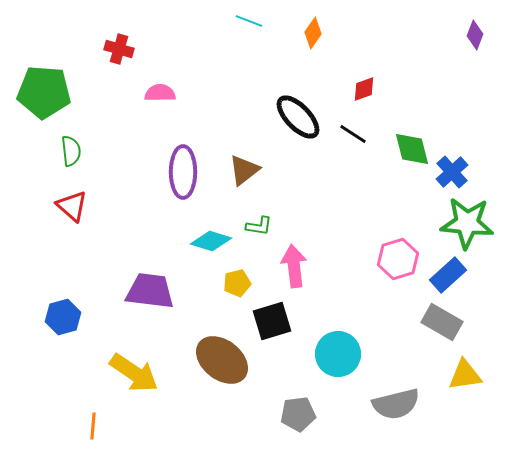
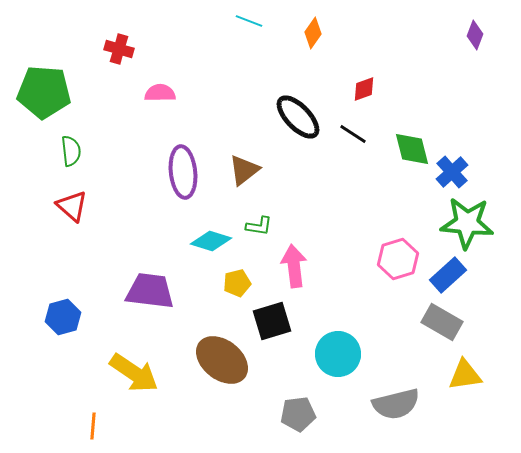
purple ellipse: rotated 6 degrees counterclockwise
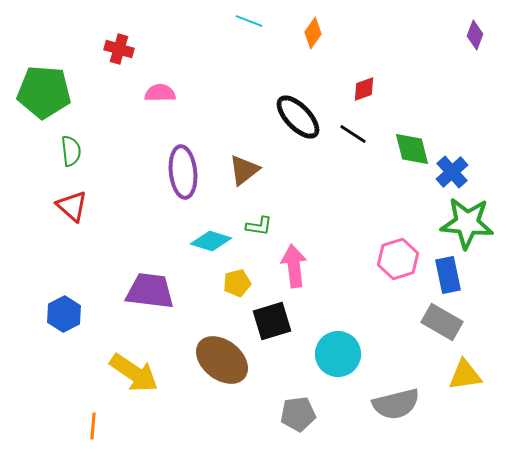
blue rectangle: rotated 60 degrees counterclockwise
blue hexagon: moved 1 px right, 3 px up; rotated 12 degrees counterclockwise
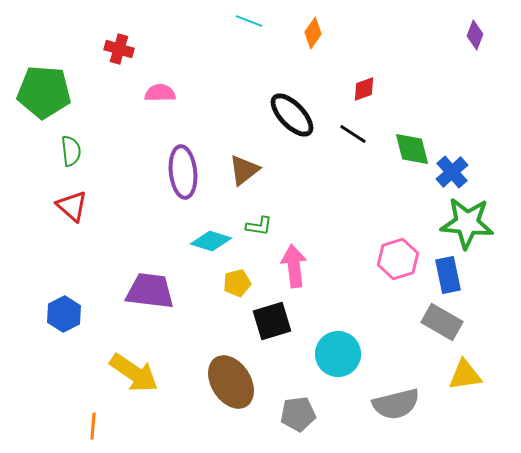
black ellipse: moved 6 px left, 2 px up
brown ellipse: moved 9 px right, 22 px down; rotated 20 degrees clockwise
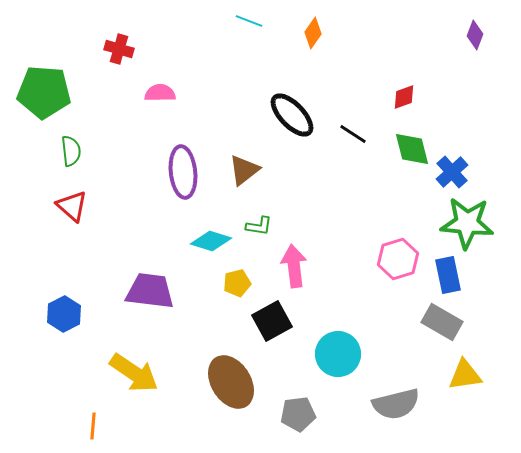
red diamond: moved 40 px right, 8 px down
black square: rotated 12 degrees counterclockwise
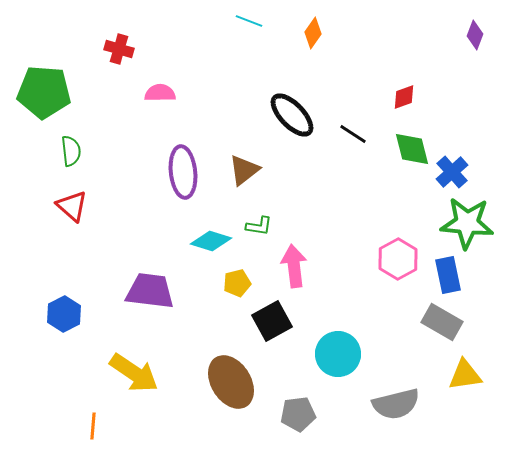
pink hexagon: rotated 12 degrees counterclockwise
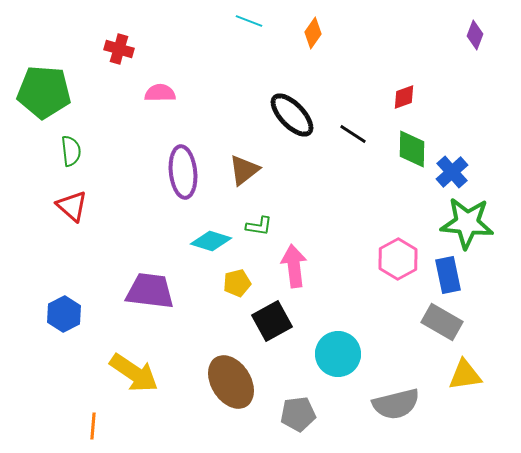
green diamond: rotated 15 degrees clockwise
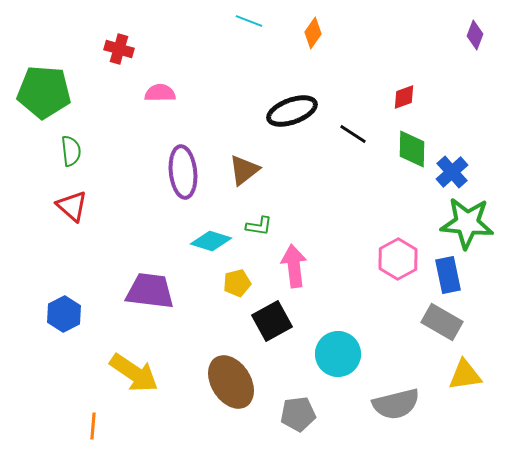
black ellipse: moved 4 px up; rotated 66 degrees counterclockwise
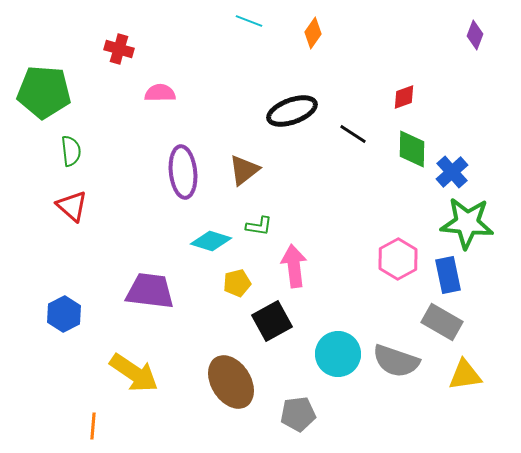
gray semicircle: moved 43 px up; rotated 33 degrees clockwise
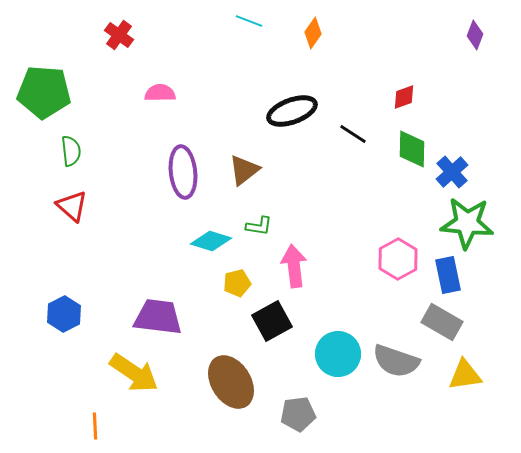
red cross: moved 14 px up; rotated 20 degrees clockwise
purple trapezoid: moved 8 px right, 26 px down
orange line: moved 2 px right; rotated 8 degrees counterclockwise
